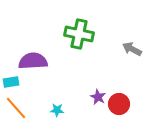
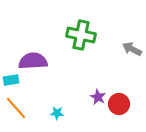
green cross: moved 2 px right, 1 px down
cyan rectangle: moved 2 px up
cyan star: moved 3 px down
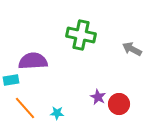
orange line: moved 9 px right
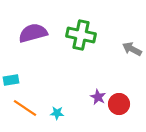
purple semicircle: moved 28 px up; rotated 12 degrees counterclockwise
orange line: rotated 15 degrees counterclockwise
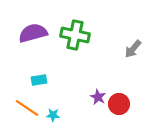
green cross: moved 6 px left
gray arrow: moved 1 px right; rotated 78 degrees counterclockwise
cyan rectangle: moved 28 px right
orange line: moved 2 px right
cyan star: moved 4 px left, 2 px down
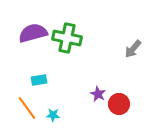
green cross: moved 8 px left, 3 px down
purple star: moved 3 px up
orange line: rotated 20 degrees clockwise
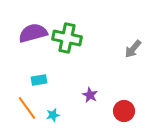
purple star: moved 8 px left, 1 px down
red circle: moved 5 px right, 7 px down
cyan star: rotated 16 degrees counterclockwise
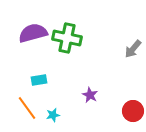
red circle: moved 9 px right
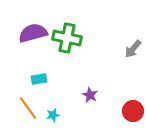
cyan rectangle: moved 1 px up
orange line: moved 1 px right
